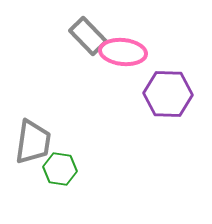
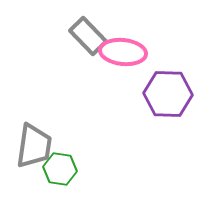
gray trapezoid: moved 1 px right, 4 px down
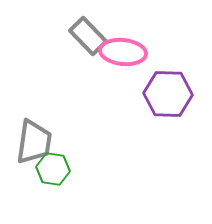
gray trapezoid: moved 4 px up
green hexagon: moved 7 px left
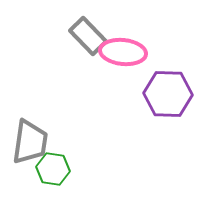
gray trapezoid: moved 4 px left
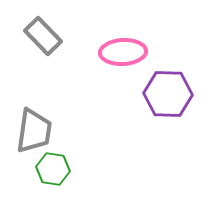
gray rectangle: moved 45 px left
pink ellipse: rotated 9 degrees counterclockwise
gray trapezoid: moved 4 px right, 11 px up
